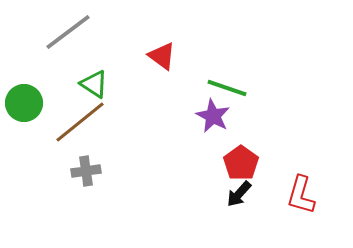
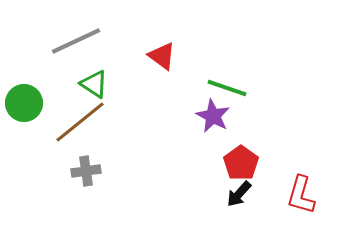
gray line: moved 8 px right, 9 px down; rotated 12 degrees clockwise
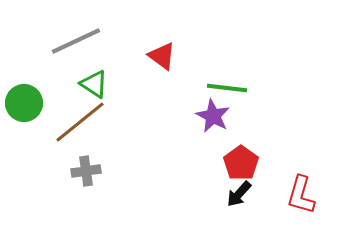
green line: rotated 12 degrees counterclockwise
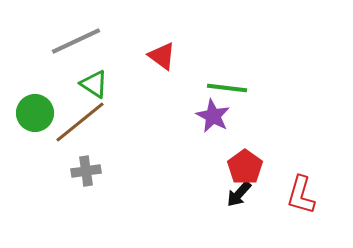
green circle: moved 11 px right, 10 px down
red pentagon: moved 4 px right, 4 px down
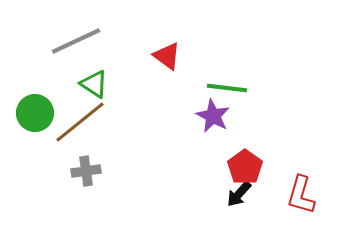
red triangle: moved 5 px right
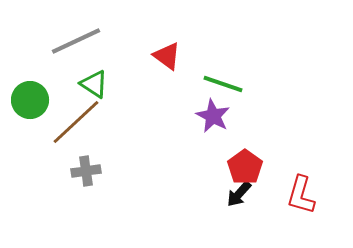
green line: moved 4 px left, 4 px up; rotated 12 degrees clockwise
green circle: moved 5 px left, 13 px up
brown line: moved 4 px left; rotated 4 degrees counterclockwise
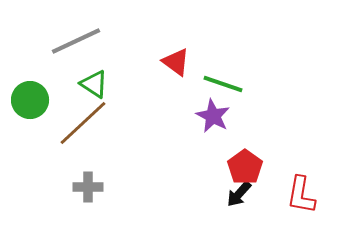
red triangle: moved 9 px right, 6 px down
brown line: moved 7 px right, 1 px down
gray cross: moved 2 px right, 16 px down; rotated 8 degrees clockwise
red L-shape: rotated 6 degrees counterclockwise
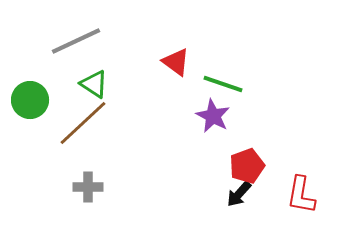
red pentagon: moved 2 px right, 1 px up; rotated 16 degrees clockwise
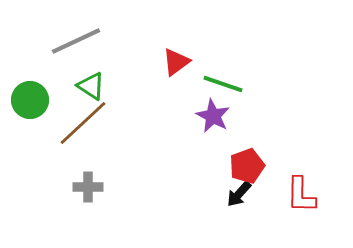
red triangle: rotated 48 degrees clockwise
green triangle: moved 3 px left, 2 px down
red L-shape: rotated 9 degrees counterclockwise
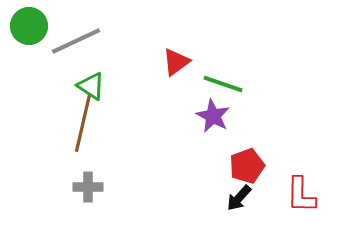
green circle: moved 1 px left, 74 px up
brown line: rotated 34 degrees counterclockwise
black arrow: moved 4 px down
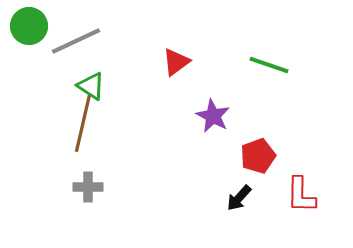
green line: moved 46 px right, 19 px up
red pentagon: moved 11 px right, 10 px up
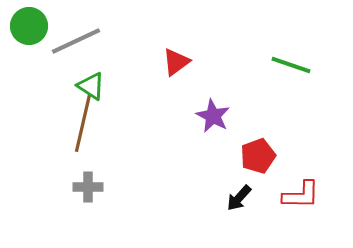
green line: moved 22 px right
red L-shape: rotated 90 degrees counterclockwise
